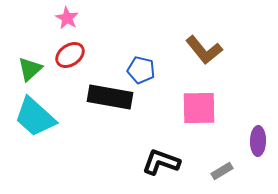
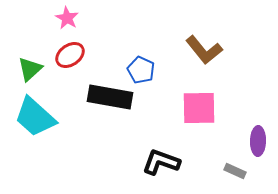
blue pentagon: rotated 12 degrees clockwise
gray rectangle: moved 13 px right; rotated 55 degrees clockwise
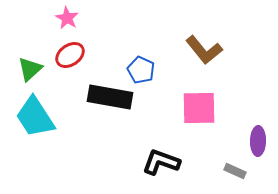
cyan trapezoid: rotated 15 degrees clockwise
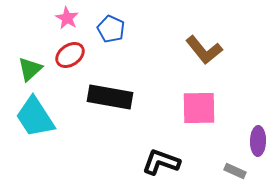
blue pentagon: moved 30 px left, 41 px up
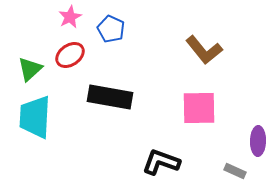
pink star: moved 3 px right, 1 px up; rotated 15 degrees clockwise
cyan trapezoid: rotated 36 degrees clockwise
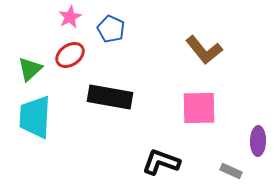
gray rectangle: moved 4 px left
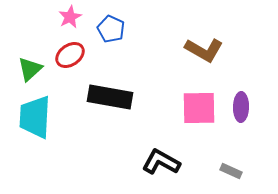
brown L-shape: rotated 21 degrees counterclockwise
purple ellipse: moved 17 px left, 34 px up
black L-shape: rotated 9 degrees clockwise
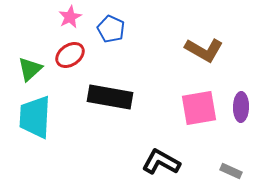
pink square: rotated 9 degrees counterclockwise
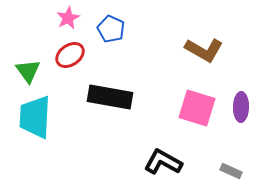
pink star: moved 2 px left, 1 px down
green triangle: moved 2 px left, 2 px down; rotated 24 degrees counterclockwise
pink square: moved 2 px left; rotated 27 degrees clockwise
black L-shape: moved 2 px right
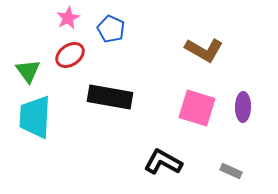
purple ellipse: moved 2 px right
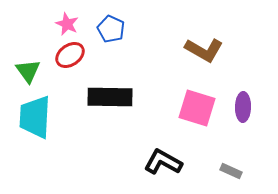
pink star: moved 1 px left, 6 px down; rotated 20 degrees counterclockwise
black rectangle: rotated 9 degrees counterclockwise
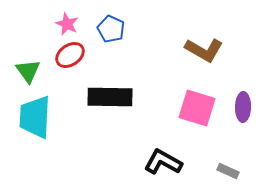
gray rectangle: moved 3 px left
